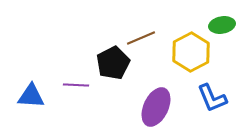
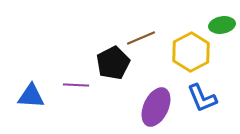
blue L-shape: moved 10 px left
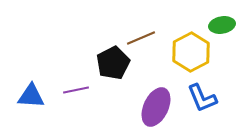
purple line: moved 5 px down; rotated 15 degrees counterclockwise
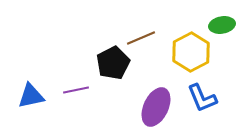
blue triangle: rotated 16 degrees counterclockwise
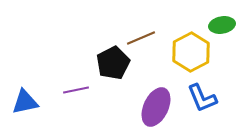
blue triangle: moved 6 px left, 6 px down
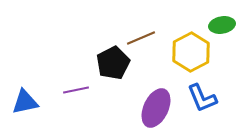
purple ellipse: moved 1 px down
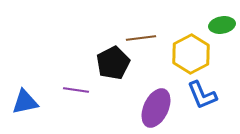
brown line: rotated 16 degrees clockwise
yellow hexagon: moved 2 px down
purple line: rotated 20 degrees clockwise
blue L-shape: moved 3 px up
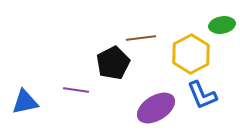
purple ellipse: rotated 33 degrees clockwise
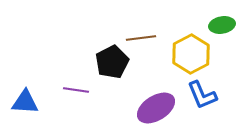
black pentagon: moved 1 px left, 1 px up
blue triangle: rotated 16 degrees clockwise
